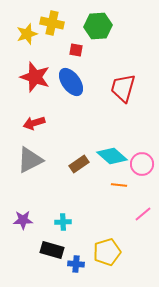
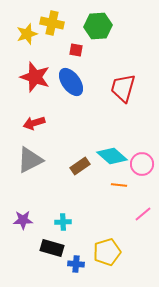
brown rectangle: moved 1 px right, 2 px down
black rectangle: moved 2 px up
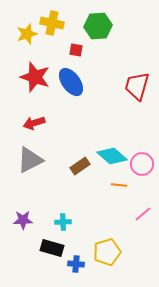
red trapezoid: moved 14 px right, 2 px up
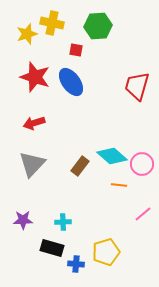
gray triangle: moved 2 px right, 4 px down; rotated 20 degrees counterclockwise
brown rectangle: rotated 18 degrees counterclockwise
yellow pentagon: moved 1 px left
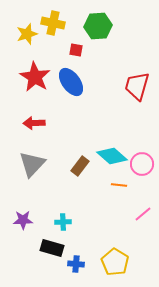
yellow cross: moved 1 px right
red star: rotated 12 degrees clockwise
red arrow: rotated 15 degrees clockwise
yellow pentagon: moved 9 px right, 10 px down; rotated 24 degrees counterclockwise
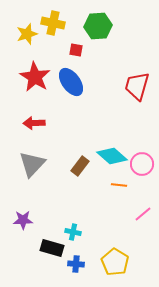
cyan cross: moved 10 px right, 10 px down; rotated 14 degrees clockwise
